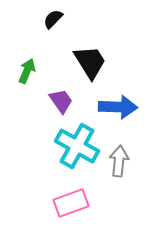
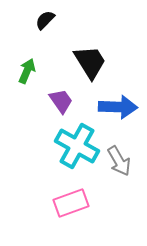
black semicircle: moved 8 px left, 1 px down
gray arrow: rotated 144 degrees clockwise
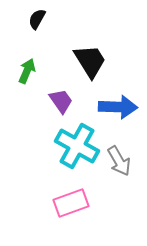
black semicircle: moved 8 px left, 1 px up; rotated 15 degrees counterclockwise
black trapezoid: moved 1 px up
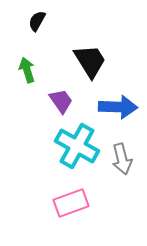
black semicircle: moved 2 px down
green arrow: moved 1 px up; rotated 40 degrees counterclockwise
gray arrow: moved 3 px right, 2 px up; rotated 16 degrees clockwise
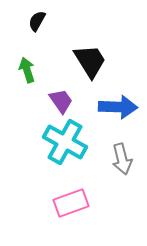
cyan cross: moved 12 px left, 4 px up
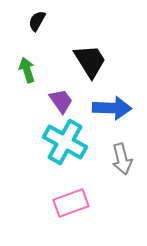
blue arrow: moved 6 px left, 1 px down
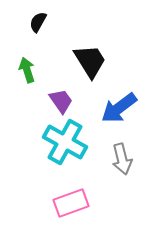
black semicircle: moved 1 px right, 1 px down
blue arrow: moved 7 px right; rotated 141 degrees clockwise
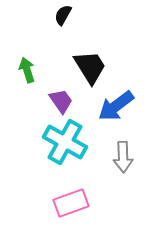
black semicircle: moved 25 px right, 7 px up
black trapezoid: moved 6 px down
blue arrow: moved 3 px left, 2 px up
gray arrow: moved 1 px right, 2 px up; rotated 12 degrees clockwise
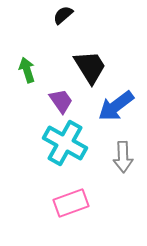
black semicircle: rotated 20 degrees clockwise
cyan cross: moved 1 px down
